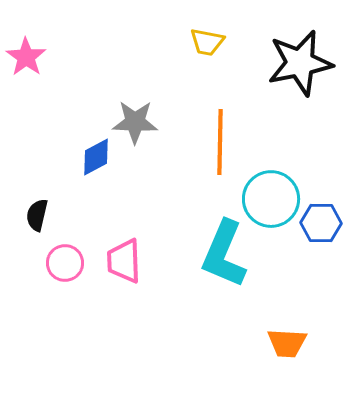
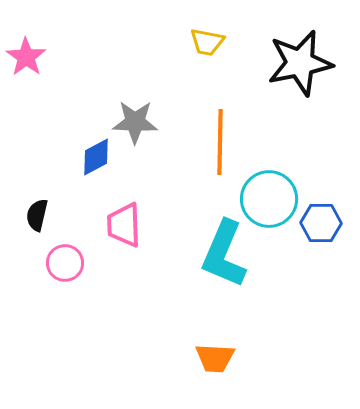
cyan circle: moved 2 px left
pink trapezoid: moved 36 px up
orange trapezoid: moved 72 px left, 15 px down
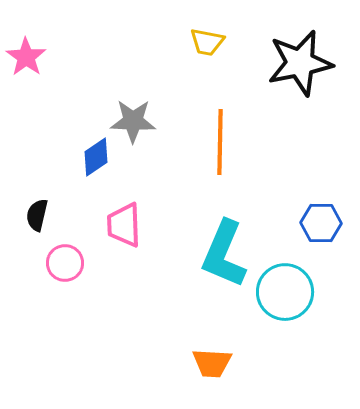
gray star: moved 2 px left, 1 px up
blue diamond: rotated 6 degrees counterclockwise
cyan circle: moved 16 px right, 93 px down
orange trapezoid: moved 3 px left, 5 px down
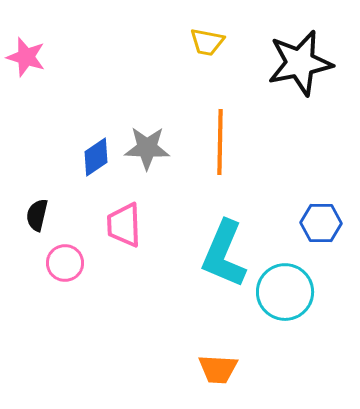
pink star: rotated 18 degrees counterclockwise
gray star: moved 14 px right, 27 px down
orange trapezoid: moved 6 px right, 6 px down
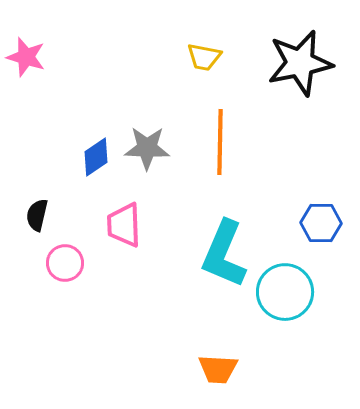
yellow trapezoid: moved 3 px left, 15 px down
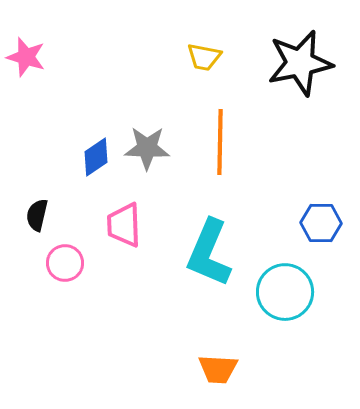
cyan L-shape: moved 15 px left, 1 px up
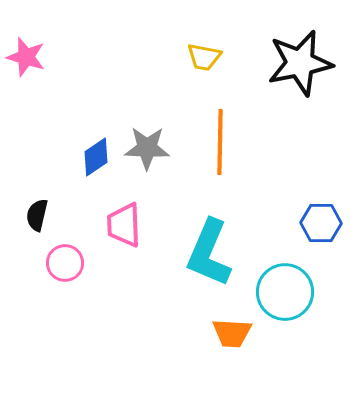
orange trapezoid: moved 14 px right, 36 px up
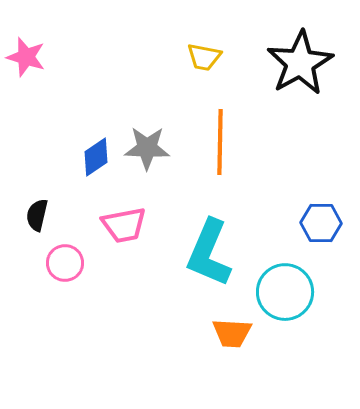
black star: rotated 18 degrees counterclockwise
pink trapezoid: rotated 99 degrees counterclockwise
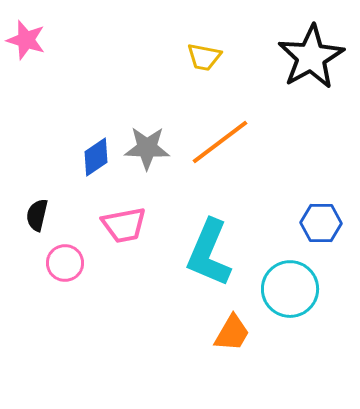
pink star: moved 17 px up
black star: moved 11 px right, 6 px up
orange line: rotated 52 degrees clockwise
cyan circle: moved 5 px right, 3 px up
orange trapezoid: rotated 63 degrees counterclockwise
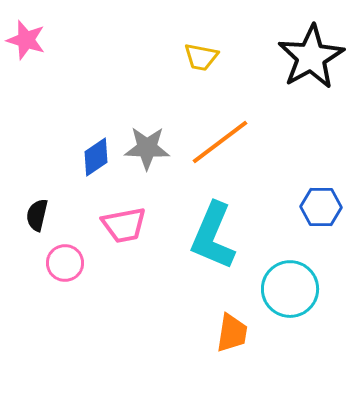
yellow trapezoid: moved 3 px left
blue hexagon: moved 16 px up
cyan L-shape: moved 4 px right, 17 px up
orange trapezoid: rotated 21 degrees counterclockwise
